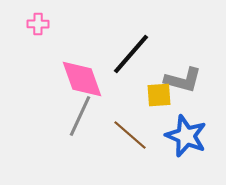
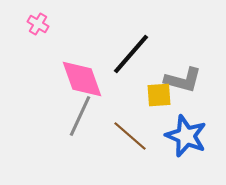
pink cross: rotated 30 degrees clockwise
brown line: moved 1 px down
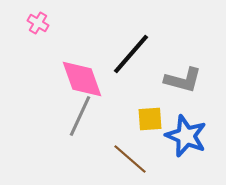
pink cross: moved 1 px up
yellow square: moved 9 px left, 24 px down
brown line: moved 23 px down
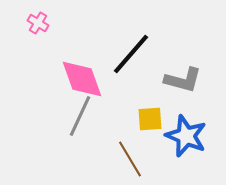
brown line: rotated 18 degrees clockwise
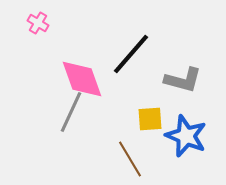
gray line: moved 9 px left, 4 px up
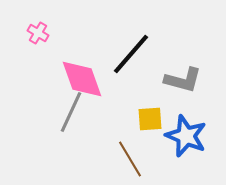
pink cross: moved 10 px down
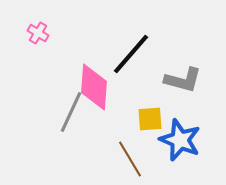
pink diamond: moved 12 px right, 8 px down; rotated 24 degrees clockwise
blue star: moved 6 px left, 4 px down
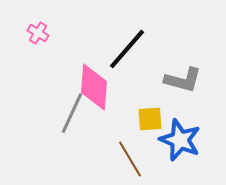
black line: moved 4 px left, 5 px up
gray line: moved 1 px right, 1 px down
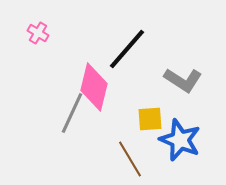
gray L-shape: rotated 18 degrees clockwise
pink diamond: rotated 9 degrees clockwise
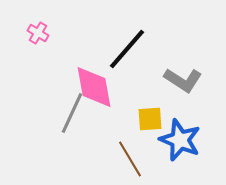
pink diamond: rotated 24 degrees counterclockwise
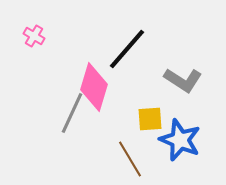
pink cross: moved 4 px left, 3 px down
pink diamond: rotated 27 degrees clockwise
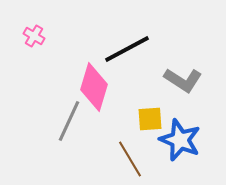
black line: rotated 21 degrees clockwise
gray line: moved 3 px left, 8 px down
